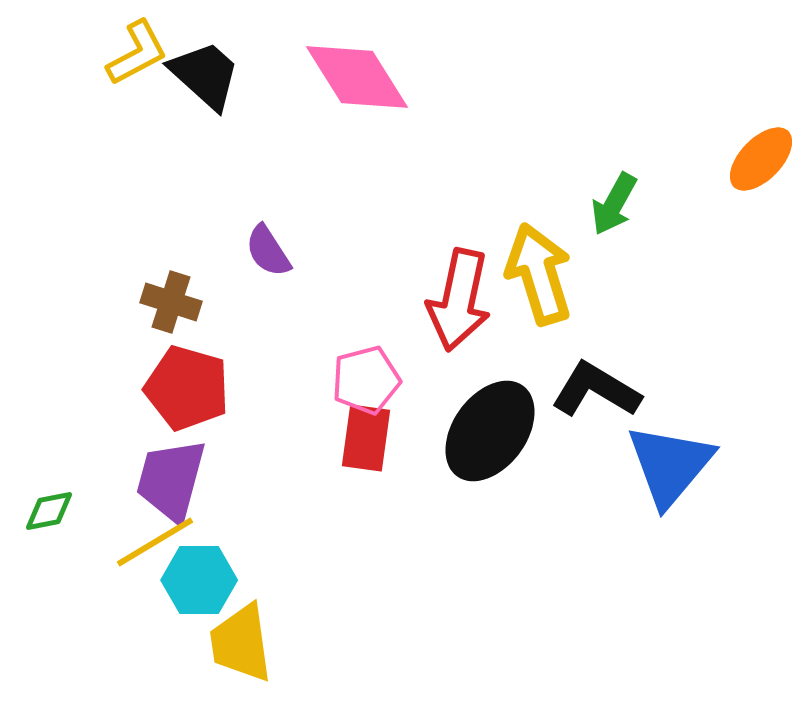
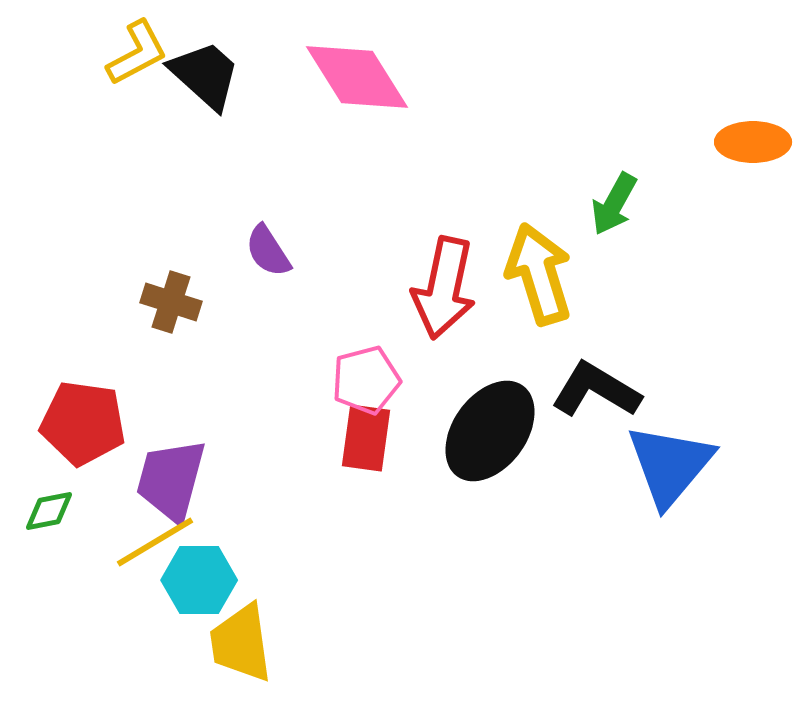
orange ellipse: moved 8 px left, 17 px up; rotated 46 degrees clockwise
red arrow: moved 15 px left, 12 px up
red pentagon: moved 104 px left, 35 px down; rotated 8 degrees counterclockwise
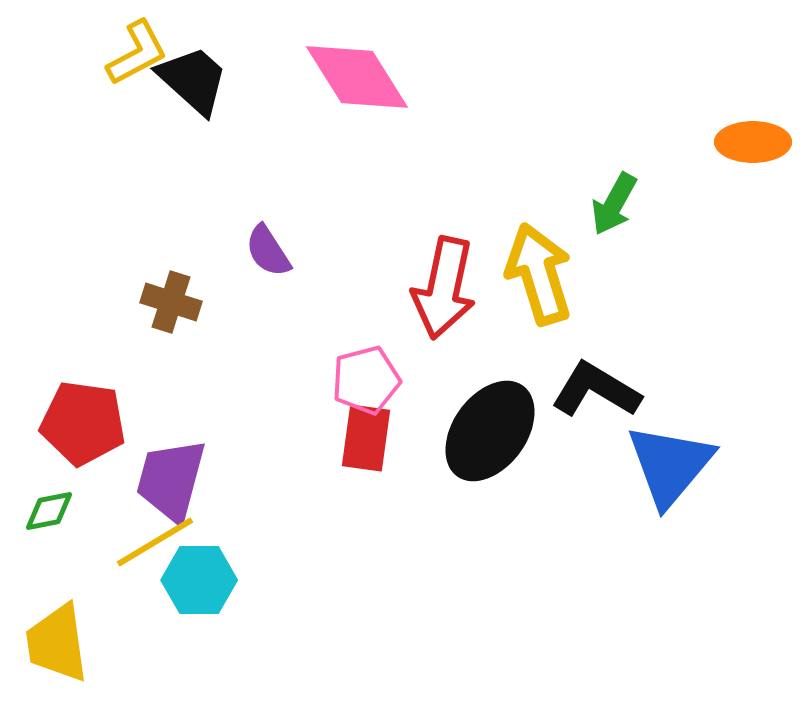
black trapezoid: moved 12 px left, 5 px down
yellow trapezoid: moved 184 px left
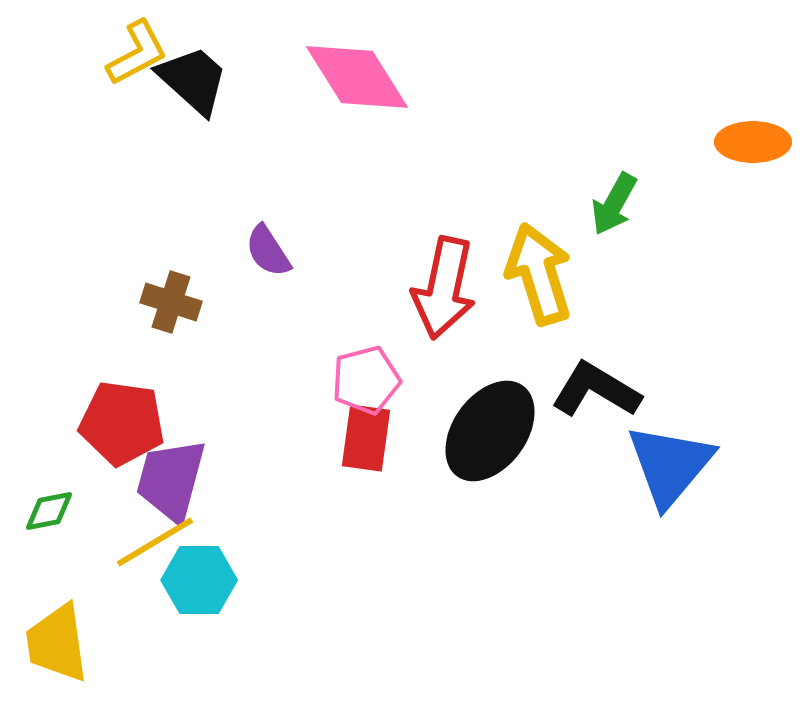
red pentagon: moved 39 px right
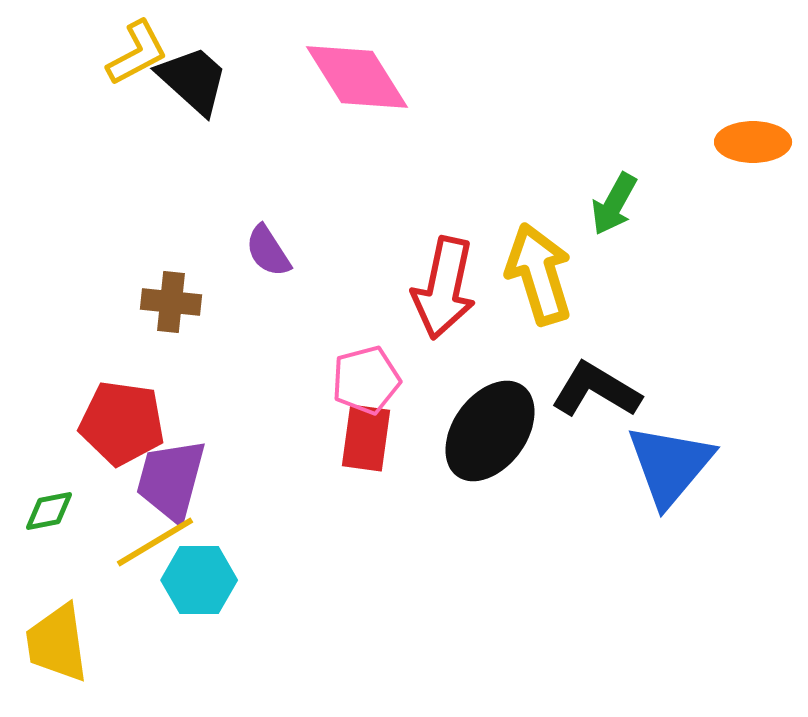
brown cross: rotated 12 degrees counterclockwise
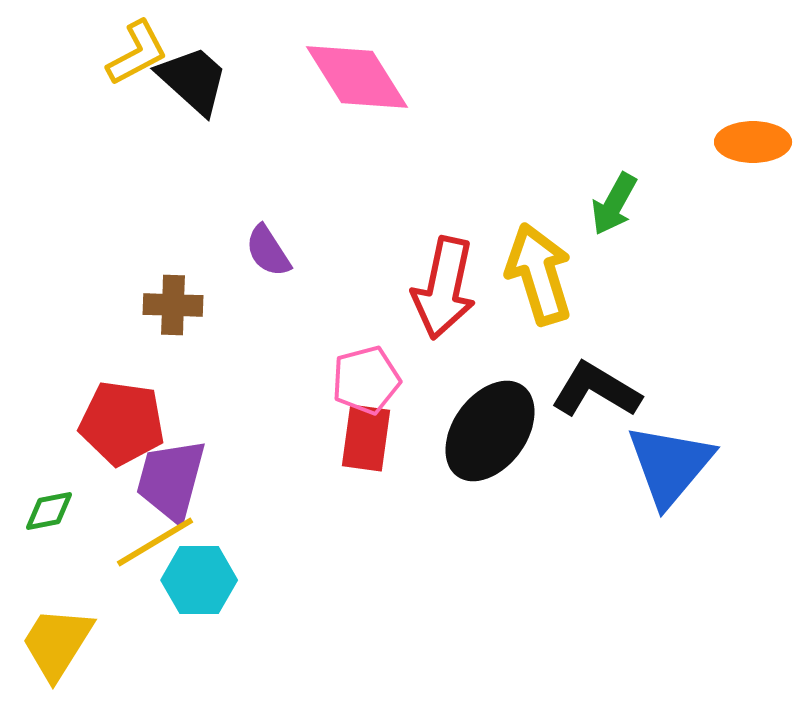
brown cross: moved 2 px right, 3 px down; rotated 4 degrees counterclockwise
yellow trapezoid: rotated 40 degrees clockwise
